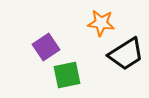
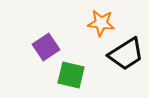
green square: moved 4 px right; rotated 24 degrees clockwise
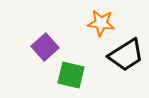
purple square: moved 1 px left; rotated 8 degrees counterclockwise
black trapezoid: moved 1 px down
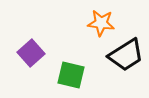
purple square: moved 14 px left, 6 px down
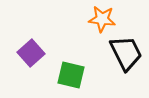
orange star: moved 1 px right, 4 px up
black trapezoid: moved 2 px up; rotated 84 degrees counterclockwise
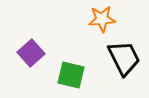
orange star: rotated 12 degrees counterclockwise
black trapezoid: moved 2 px left, 5 px down
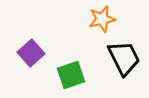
orange star: rotated 8 degrees counterclockwise
green square: rotated 32 degrees counterclockwise
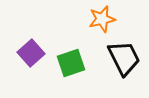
green square: moved 12 px up
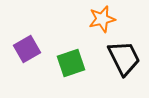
purple square: moved 4 px left, 4 px up; rotated 12 degrees clockwise
